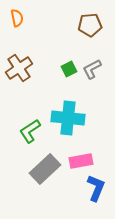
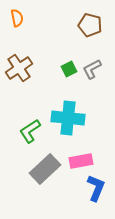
brown pentagon: rotated 20 degrees clockwise
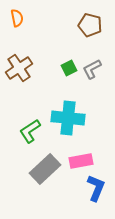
green square: moved 1 px up
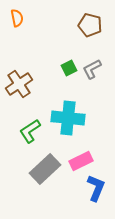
brown cross: moved 16 px down
pink rectangle: rotated 15 degrees counterclockwise
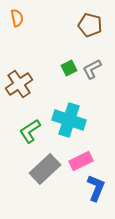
cyan cross: moved 1 px right, 2 px down; rotated 12 degrees clockwise
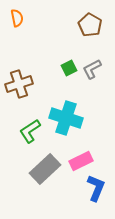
brown pentagon: rotated 15 degrees clockwise
brown cross: rotated 16 degrees clockwise
cyan cross: moved 3 px left, 2 px up
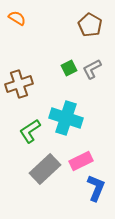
orange semicircle: rotated 48 degrees counterclockwise
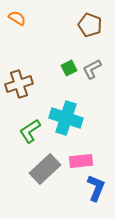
brown pentagon: rotated 10 degrees counterclockwise
pink rectangle: rotated 20 degrees clockwise
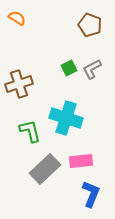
green L-shape: rotated 110 degrees clockwise
blue L-shape: moved 5 px left, 6 px down
